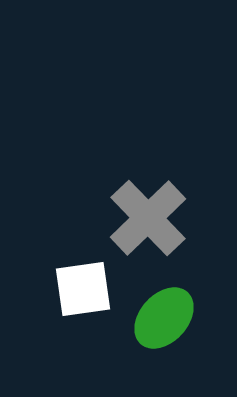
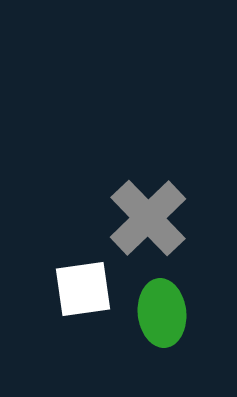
green ellipse: moved 2 px left, 5 px up; rotated 48 degrees counterclockwise
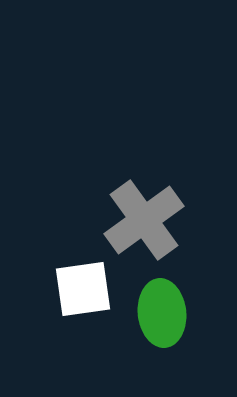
gray cross: moved 4 px left, 2 px down; rotated 8 degrees clockwise
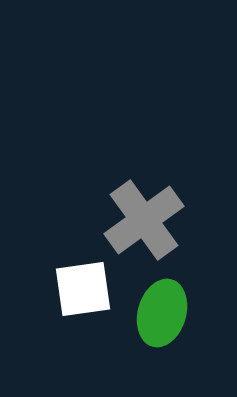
green ellipse: rotated 22 degrees clockwise
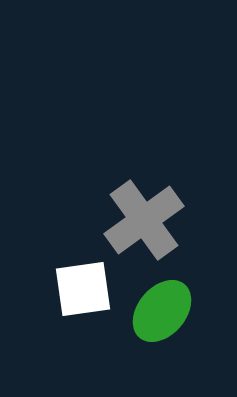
green ellipse: moved 2 px up; rotated 24 degrees clockwise
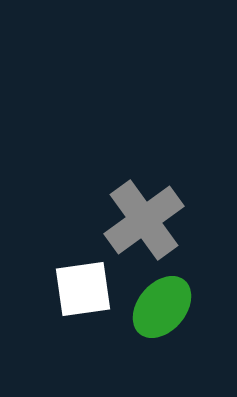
green ellipse: moved 4 px up
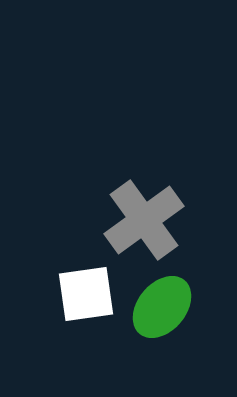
white square: moved 3 px right, 5 px down
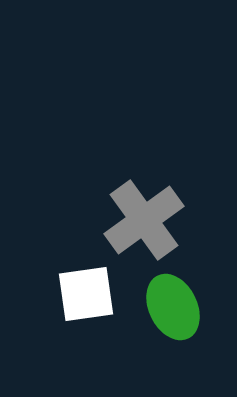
green ellipse: moved 11 px right; rotated 66 degrees counterclockwise
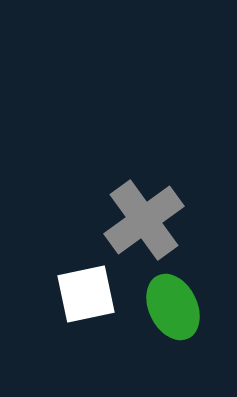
white square: rotated 4 degrees counterclockwise
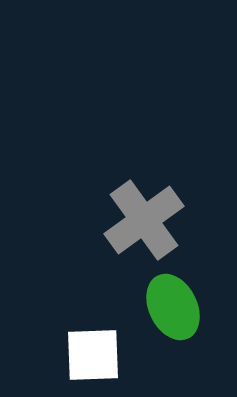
white square: moved 7 px right, 61 px down; rotated 10 degrees clockwise
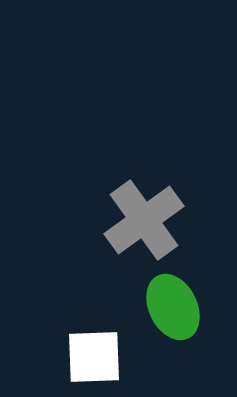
white square: moved 1 px right, 2 px down
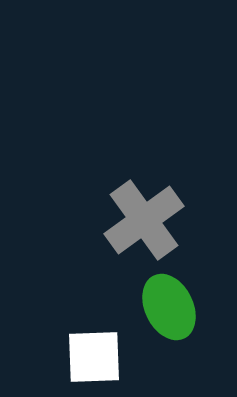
green ellipse: moved 4 px left
